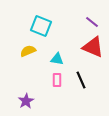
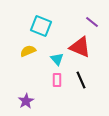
red triangle: moved 13 px left
cyan triangle: rotated 40 degrees clockwise
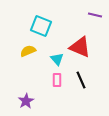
purple line: moved 3 px right, 7 px up; rotated 24 degrees counterclockwise
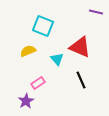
purple line: moved 1 px right, 3 px up
cyan square: moved 2 px right
pink rectangle: moved 19 px left, 3 px down; rotated 56 degrees clockwise
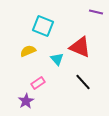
black line: moved 2 px right, 2 px down; rotated 18 degrees counterclockwise
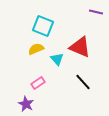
yellow semicircle: moved 8 px right, 2 px up
purple star: moved 3 px down; rotated 14 degrees counterclockwise
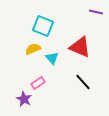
yellow semicircle: moved 3 px left
cyan triangle: moved 5 px left, 1 px up
purple star: moved 2 px left, 5 px up
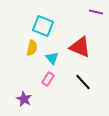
yellow semicircle: moved 1 px left, 1 px up; rotated 126 degrees clockwise
pink rectangle: moved 10 px right, 4 px up; rotated 24 degrees counterclockwise
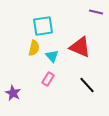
cyan square: rotated 30 degrees counterclockwise
yellow semicircle: moved 2 px right
cyan triangle: moved 2 px up
black line: moved 4 px right, 3 px down
purple star: moved 11 px left, 6 px up
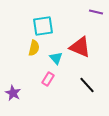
cyan triangle: moved 4 px right, 2 px down
